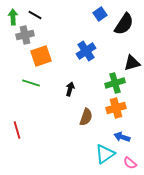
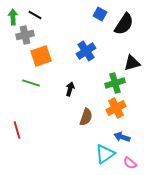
blue square: rotated 24 degrees counterclockwise
orange cross: rotated 12 degrees counterclockwise
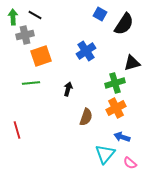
green line: rotated 24 degrees counterclockwise
black arrow: moved 2 px left
cyan triangle: rotated 15 degrees counterclockwise
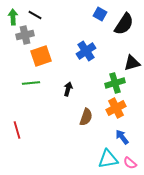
blue arrow: rotated 35 degrees clockwise
cyan triangle: moved 3 px right, 5 px down; rotated 40 degrees clockwise
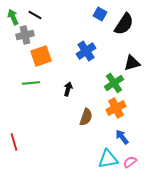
green arrow: rotated 21 degrees counterclockwise
green cross: moved 1 px left; rotated 18 degrees counterclockwise
red line: moved 3 px left, 12 px down
pink semicircle: moved 1 px up; rotated 104 degrees clockwise
